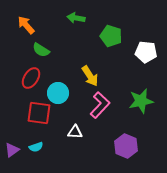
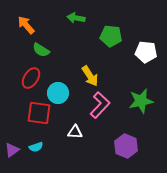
green pentagon: rotated 10 degrees counterclockwise
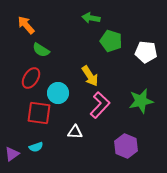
green arrow: moved 15 px right
green pentagon: moved 5 px down; rotated 10 degrees clockwise
purple triangle: moved 4 px down
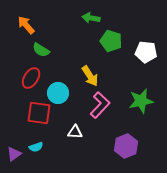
purple hexagon: rotated 15 degrees clockwise
purple triangle: moved 2 px right
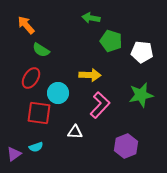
white pentagon: moved 4 px left
yellow arrow: moved 1 px up; rotated 55 degrees counterclockwise
green star: moved 6 px up
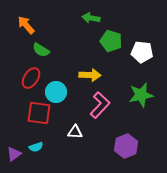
cyan circle: moved 2 px left, 1 px up
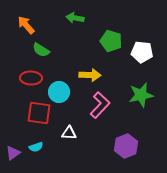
green arrow: moved 16 px left
red ellipse: rotated 60 degrees clockwise
cyan circle: moved 3 px right
white triangle: moved 6 px left, 1 px down
purple triangle: moved 1 px left, 1 px up
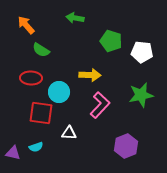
red square: moved 2 px right
purple triangle: rotated 49 degrees clockwise
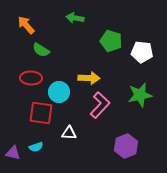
yellow arrow: moved 1 px left, 3 px down
green star: moved 1 px left
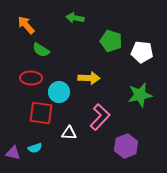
pink L-shape: moved 12 px down
cyan semicircle: moved 1 px left, 1 px down
